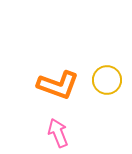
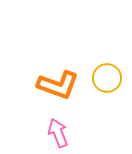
yellow circle: moved 2 px up
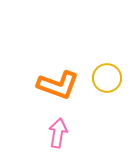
pink arrow: rotated 32 degrees clockwise
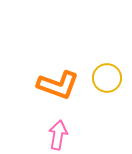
pink arrow: moved 2 px down
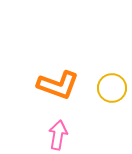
yellow circle: moved 5 px right, 10 px down
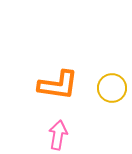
orange L-shape: rotated 12 degrees counterclockwise
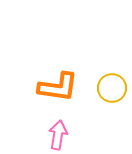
orange L-shape: moved 2 px down
